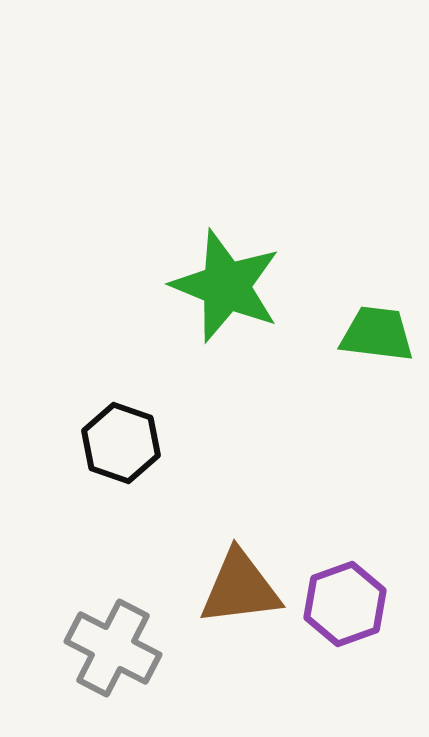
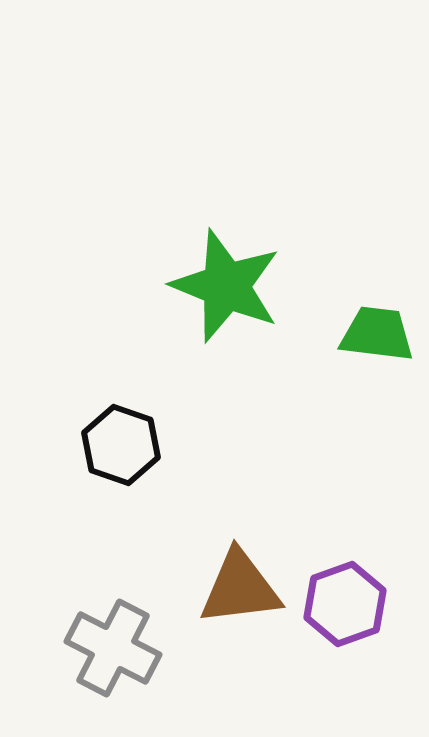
black hexagon: moved 2 px down
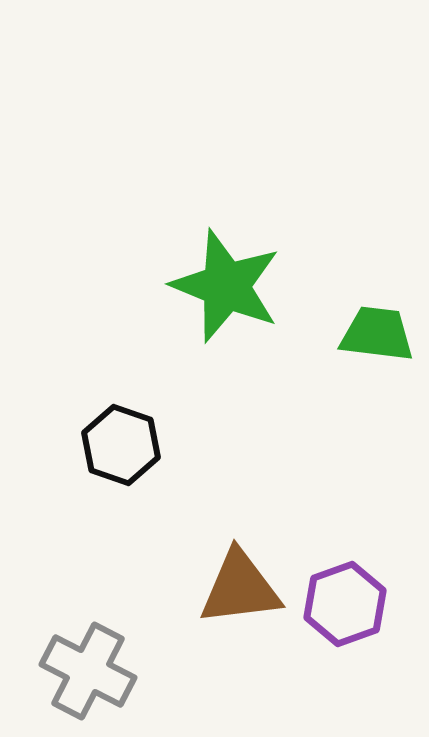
gray cross: moved 25 px left, 23 px down
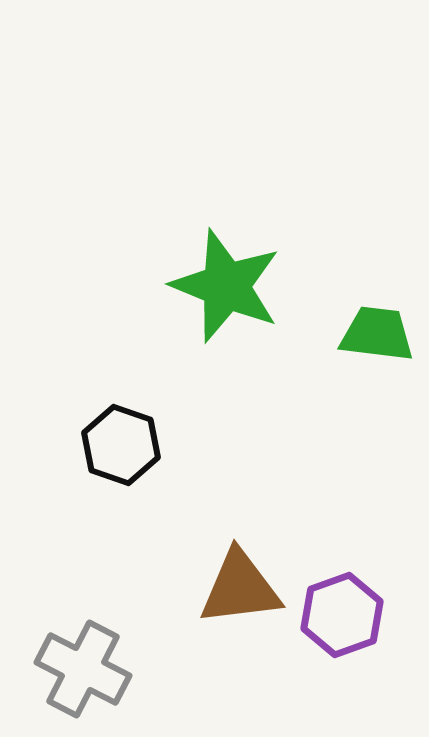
purple hexagon: moved 3 px left, 11 px down
gray cross: moved 5 px left, 2 px up
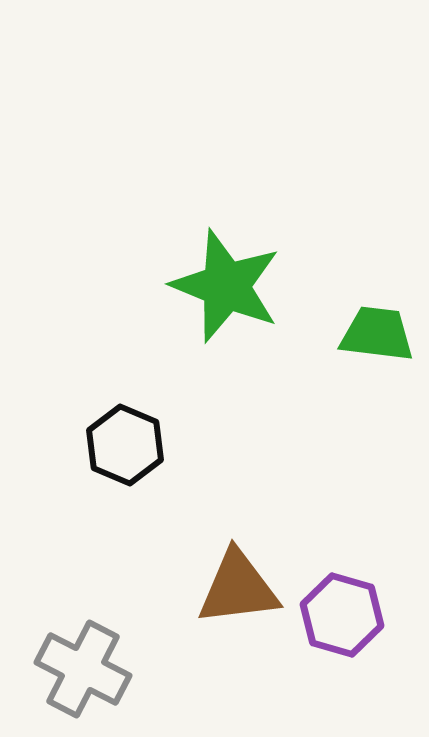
black hexagon: moved 4 px right; rotated 4 degrees clockwise
brown triangle: moved 2 px left
purple hexagon: rotated 24 degrees counterclockwise
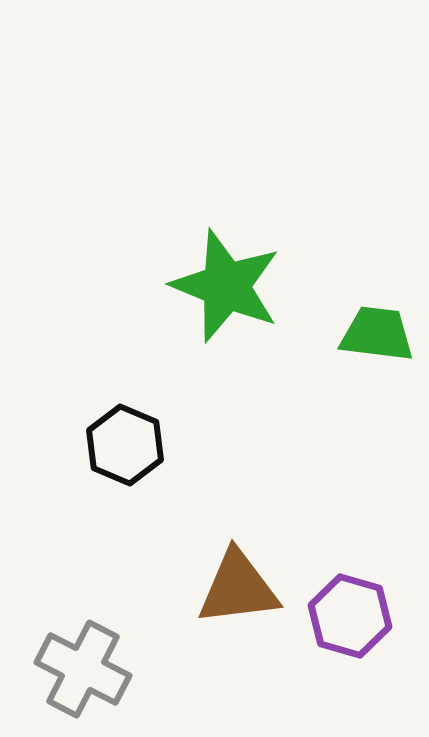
purple hexagon: moved 8 px right, 1 px down
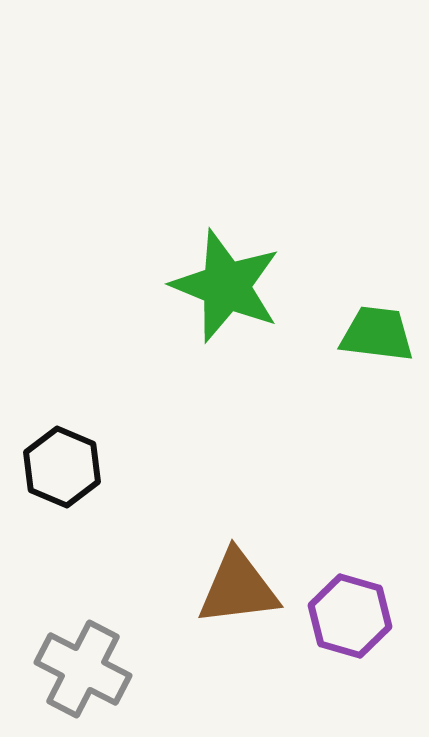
black hexagon: moved 63 px left, 22 px down
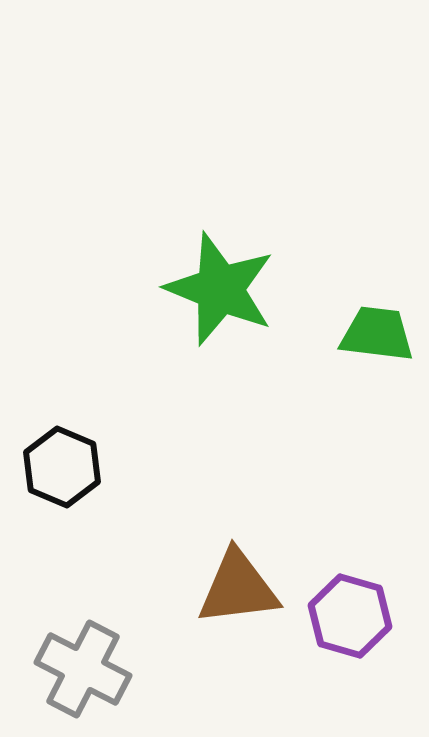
green star: moved 6 px left, 3 px down
